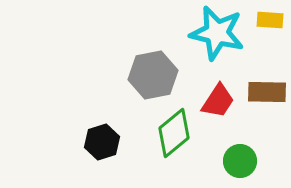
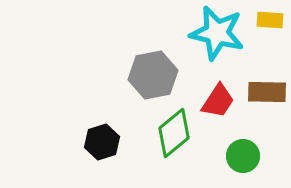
green circle: moved 3 px right, 5 px up
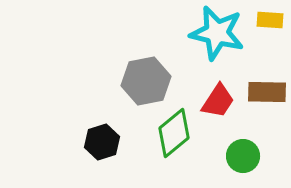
gray hexagon: moved 7 px left, 6 px down
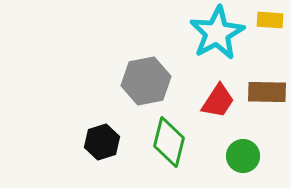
cyan star: rotated 30 degrees clockwise
green diamond: moved 5 px left, 9 px down; rotated 36 degrees counterclockwise
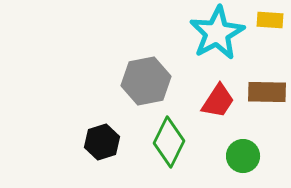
green diamond: rotated 12 degrees clockwise
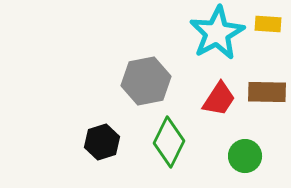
yellow rectangle: moved 2 px left, 4 px down
red trapezoid: moved 1 px right, 2 px up
green circle: moved 2 px right
